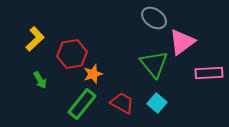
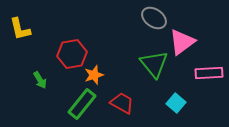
yellow L-shape: moved 15 px left, 10 px up; rotated 120 degrees clockwise
orange star: moved 1 px right, 1 px down
cyan square: moved 19 px right
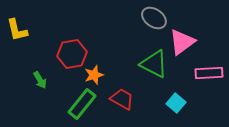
yellow L-shape: moved 3 px left, 1 px down
green triangle: rotated 24 degrees counterclockwise
red trapezoid: moved 4 px up
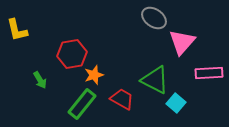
pink triangle: rotated 12 degrees counterclockwise
green triangle: moved 1 px right, 16 px down
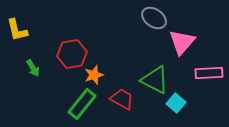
green arrow: moved 7 px left, 12 px up
